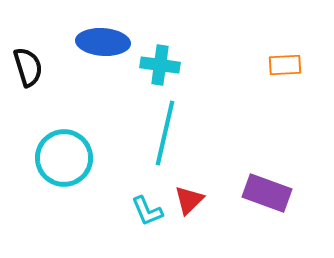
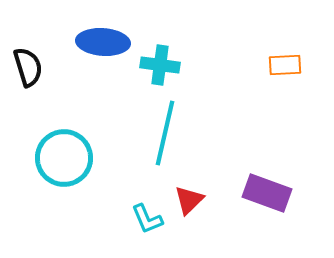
cyan L-shape: moved 8 px down
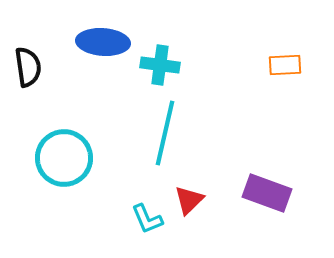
black semicircle: rotated 9 degrees clockwise
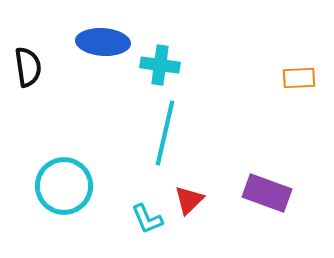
orange rectangle: moved 14 px right, 13 px down
cyan circle: moved 28 px down
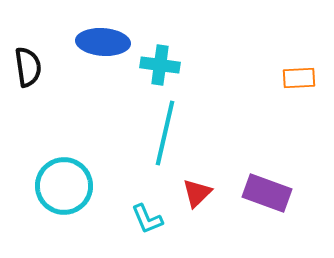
red triangle: moved 8 px right, 7 px up
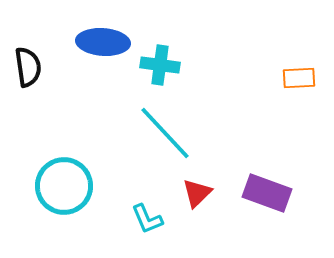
cyan line: rotated 56 degrees counterclockwise
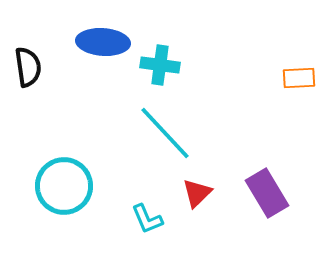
purple rectangle: rotated 39 degrees clockwise
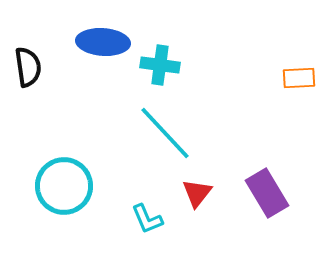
red triangle: rotated 8 degrees counterclockwise
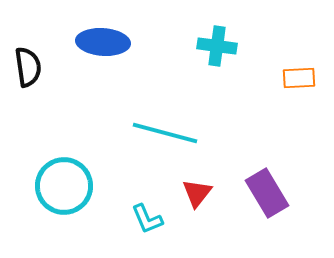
cyan cross: moved 57 px right, 19 px up
cyan line: rotated 32 degrees counterclockwise
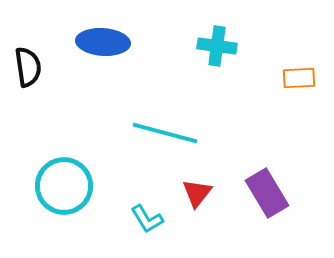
cyan L-shape: rotated 8 degrees counterclockwise
